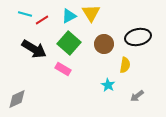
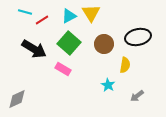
cyan line: moved 2 px up
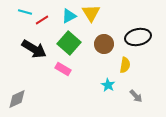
gray arrow: moved 1 px left; rotated 96 degrees counterclockwise
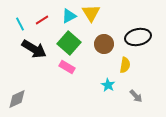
cyan line: moved 5 px left, 12 px down; rotated 48 degrees clockwise
pink rectangle: moved 4 px right, 2 px up
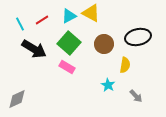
yellow triangle: rotated 30 degrees counterclockwise
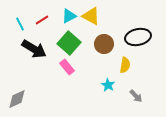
yellow triangle: moved 3 px down
pink rectangle: rotated 21 degrees clockwise
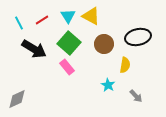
cyan triangle: moved 1 px left; rotated 35 degrees counterclockwise
cyan line: moved 1 px left, 1 px up
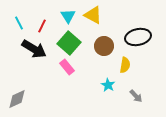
yellow triangle: moved 2 px right, 1 px up
red line: moved 6 px down; rotated 32 degrees counterclockwise
brown circle: moved 2 px down
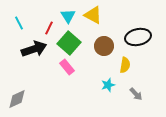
red line: moved 7 px right, 2 px down
black arrow: rotated 50 degrees counterclockwise
cyan star: rotated 24 degrees clockwise
gray arrow: moved 2 px up
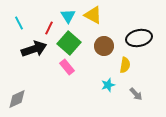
black ellipse: moved 1 px right, 1 px down
